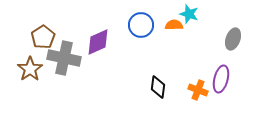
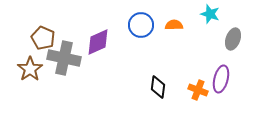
cyan star: moved 21 px right
brown pentagon: moved 1 px down; rotated 15 degrees counterclockwise
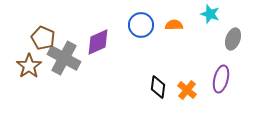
gray cross: rotated 16 degrees clockwise
brown star: moved 1 px left, 3 px up
orange cross: moved 11 px left; rotated 18 degrees clockwise
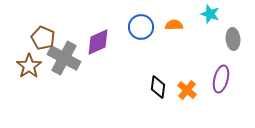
blue circle: moved 2 px down
gray ellipse: rotated 25 degrees counterclockwise
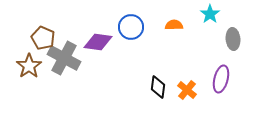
cyan star: rotated 18 degrees clockwise
blue circle: moved 10 px left
purple diamond: rotated 32 degrees clockwise
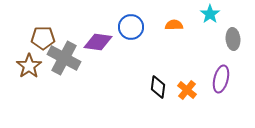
brown pentagon: rotated 25 degrees counterclockwise
